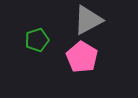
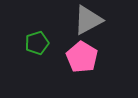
green pentagon: moved 3 px down
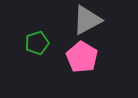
gray triangle: moved 1 px left
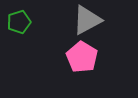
green pentagon: moved 18 px left, 21 px up
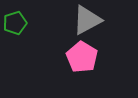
green pentagon: moved 4 px left, 1 px down
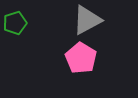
pink pentagon: moved 1 px left, 1 px down
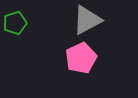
pink pentagon: rotated 16 degrees clockwise
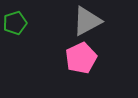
gray triangle: moved 1 px down
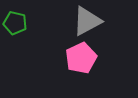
green pentagon: rotated 30 degrees clockwise
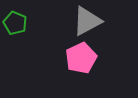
green pentagon: rotated 10 degrees clockwise
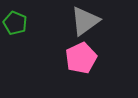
gray triangle: moved 2 px left; rotated 8 degrees counterclockwise
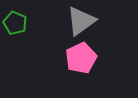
gray triangle: moved 4 px left
